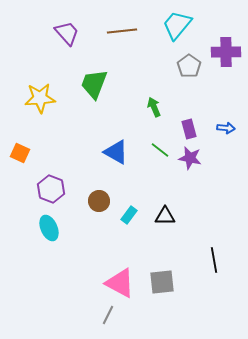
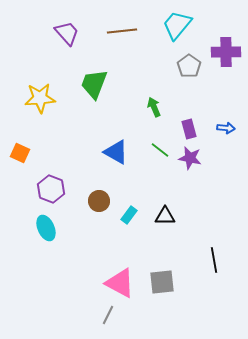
cyan ellipse: moved 3 px left
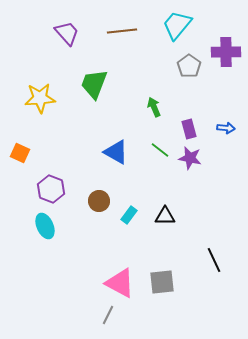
cyan ellipse: moved 1 px left, 2 px up
black line: rotated 15 degrees counterclockwise
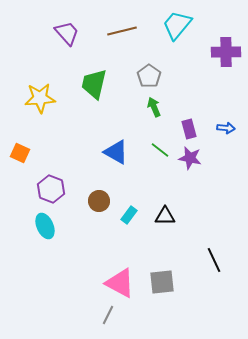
brown line: rotated 8 degrees counterclockwise
gray pentagon: moved 40 px left, 10 px down
green trapezoid: rotated 8 degrees counterclockwise
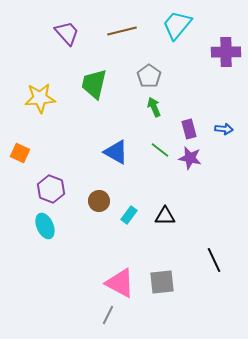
blue arrow: moved 2 px left, 1 px down
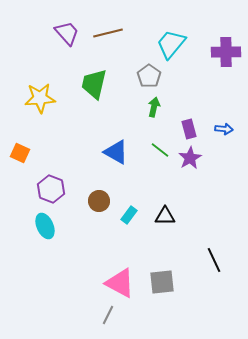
cyan trapezoid: moved 6 px left, 19 px down
brown line: moved 14 px left, 2 px down
green arrow: rotated 36 degrees clockwise
purple star: rotated 30 degrees clockwise
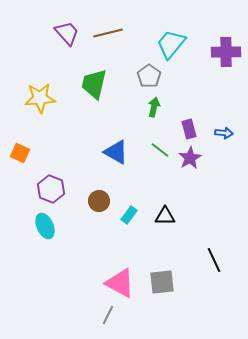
blue arrow: moved 4 px down
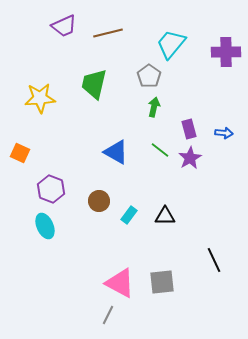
purple trapezoid: moved 3 px left, 7 px up; rotated 108 degrees clockwise
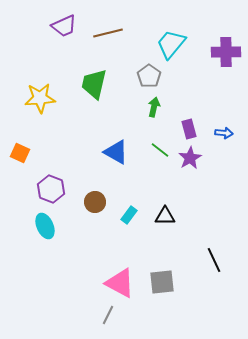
brown circle: moved 4 px left, 1 px down
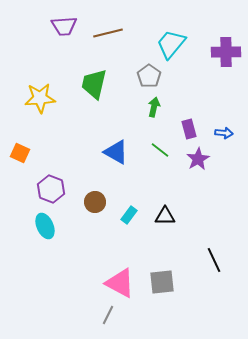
purple trapezoid: rotated 20 degrees clockwise
purple star: moved 8 px right, 1 px down
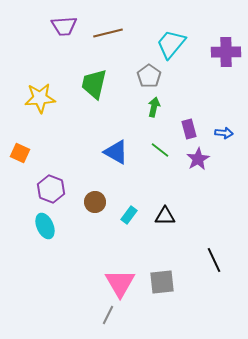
pink triangle: rotated 32 degrees clockwise
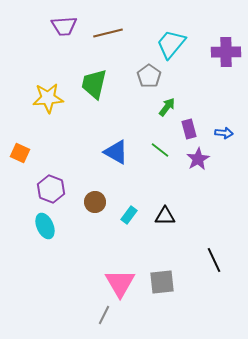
yellow star: moved 8 px right
green arrow: moved 13 px right; rotated 24 degrees clockwise
gray line: moved 4 px left
